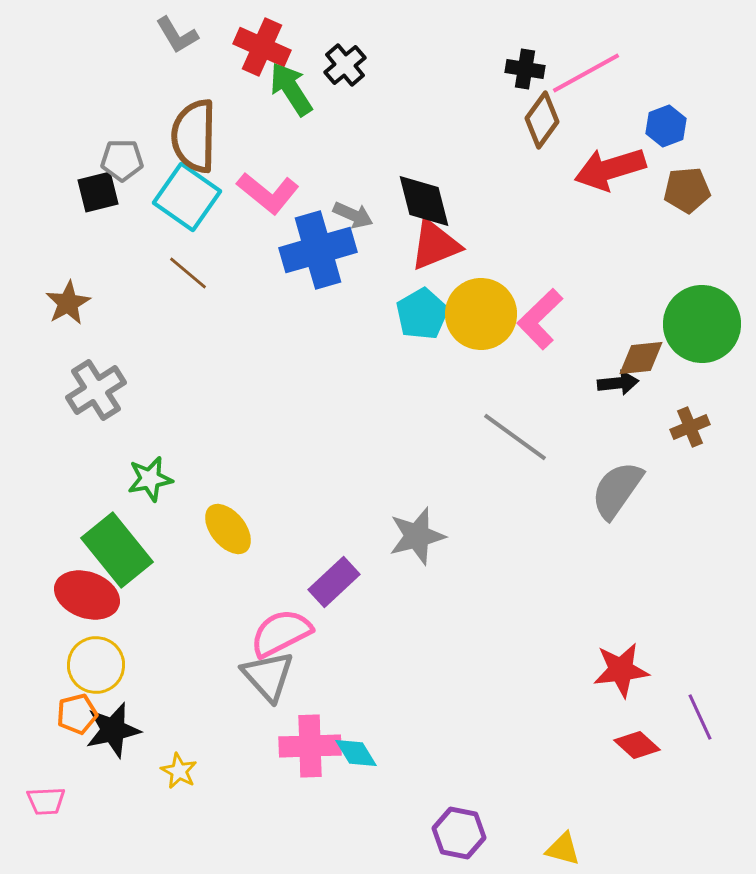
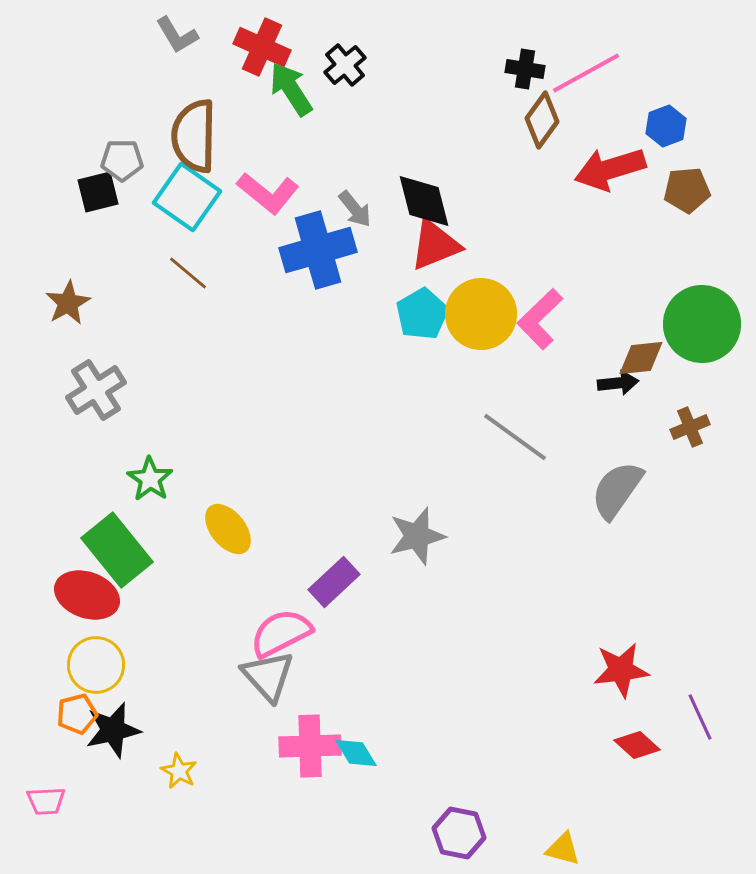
gray arrow at (353, 215): moved 2 px right, 6 px up; rotated 27 degrees clockwise
green star at (150, 479): rotated 27 degrees counterclockwise
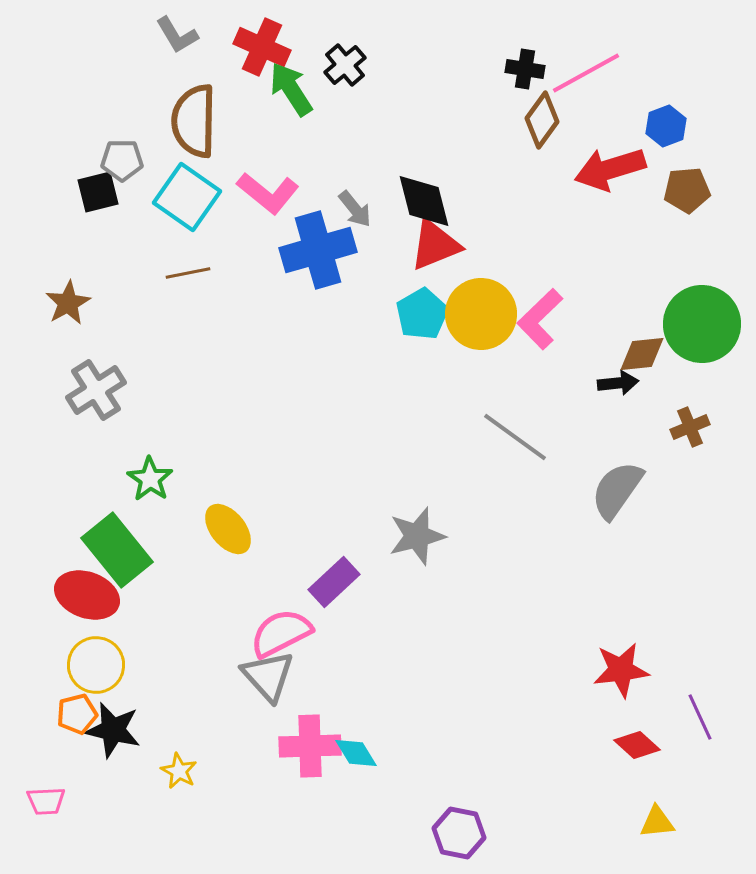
brown semicircle at (194, 136): moved 15 px up
brown line at (188, 273): rotated 51 degrees counterclockwise
brown diamond at (641, 358): moved 1 px right, 4 px up
black star at (113, 730): rotated 26 degrees clockwise
yellow triangle at (563, 849): moved 94 px right, 27 px up; rotated 21 degrees counterclockwise
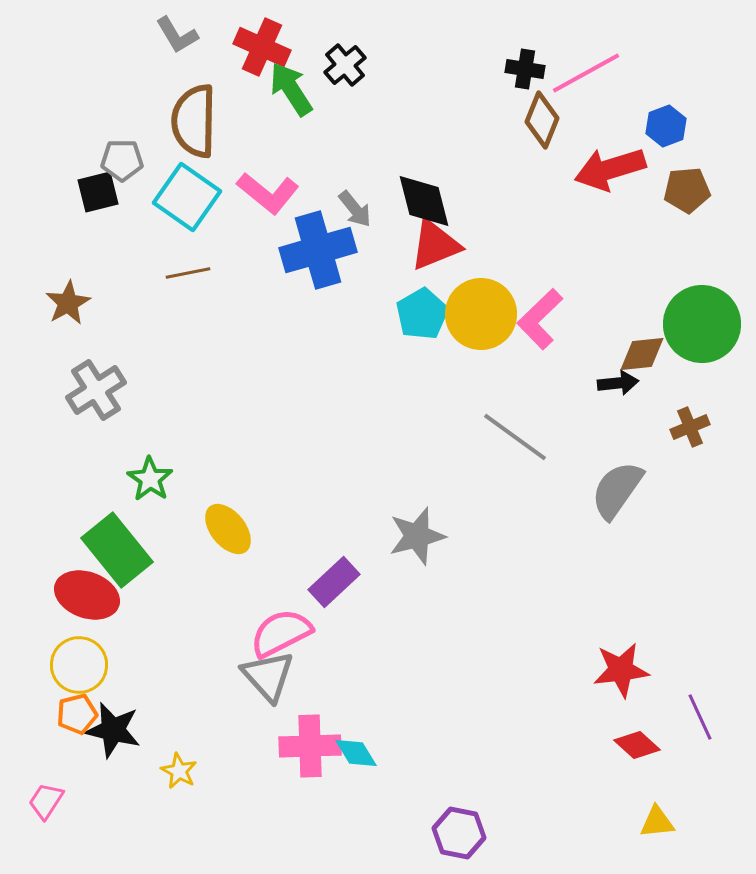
brown diamond at (542, 120): rotated 14 degrees counterclockwise
yellow circle at (96, 665): moved 17 px left
pink trapezoid at (46, 801): rotated 126 degrees clockwise
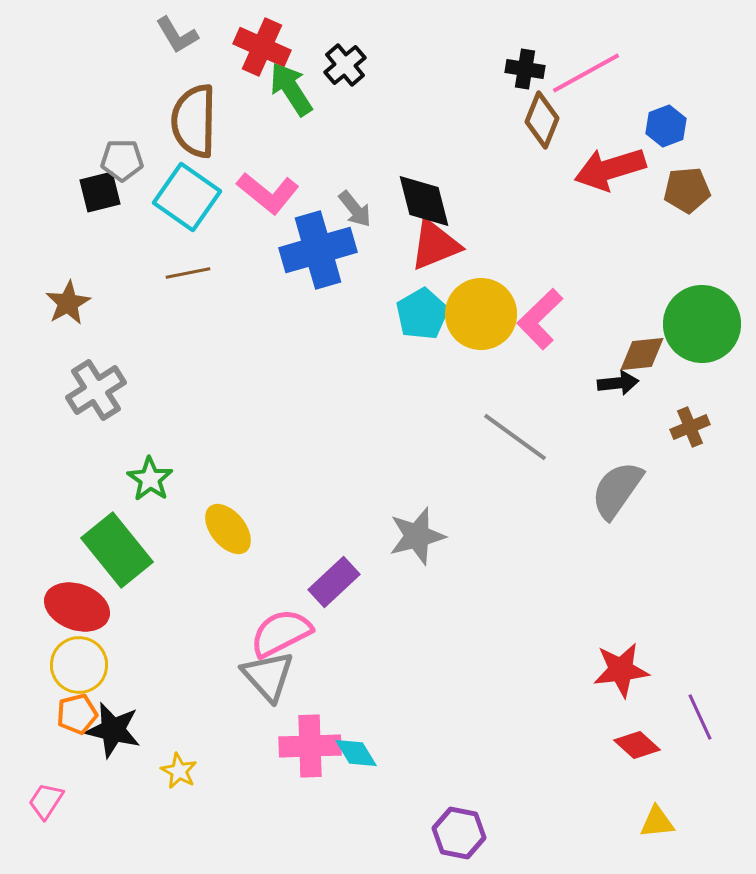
black square at (98, 192): moved 2 px right
red ellipse at (87, 595): moved 10 px left, 12 px down
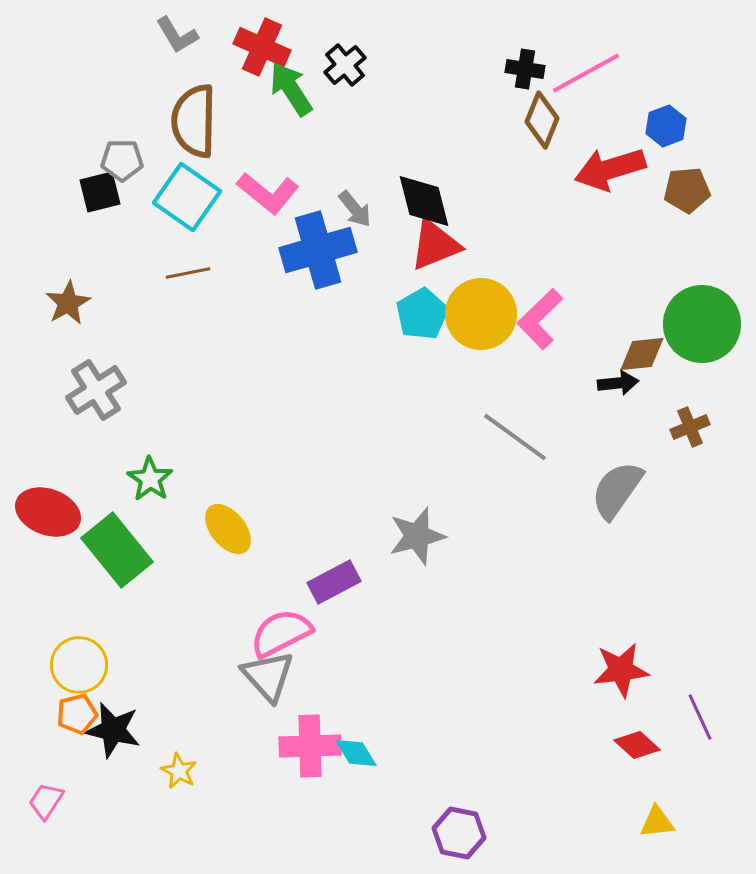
purple rectangle at (334, 582): rotated 15 degrees clockwise
red ellipse at (77, 607): moved 29 px left, 95 px up
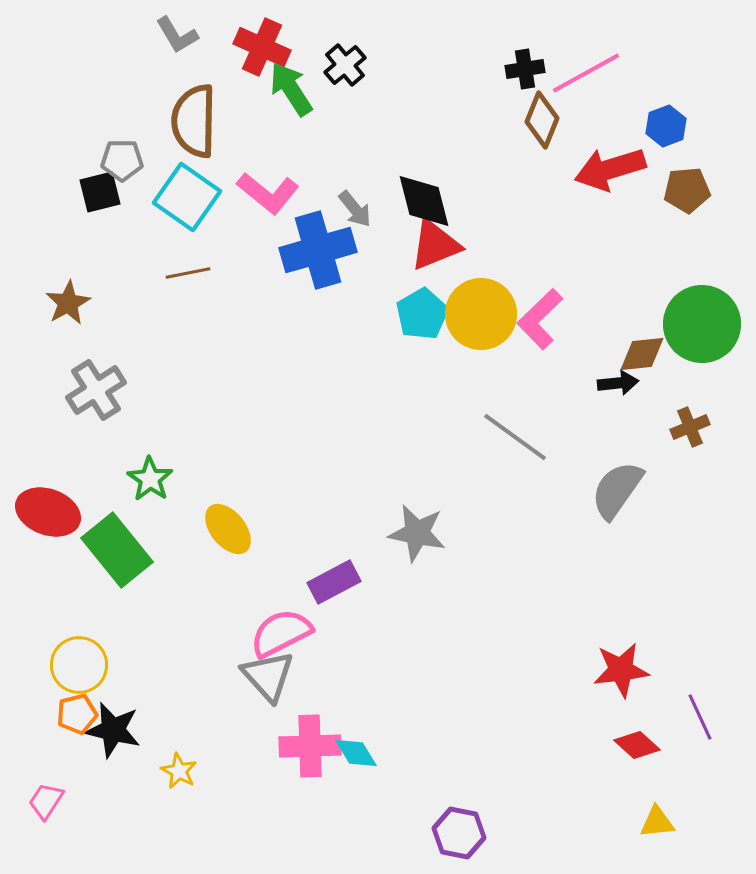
black cross at (525, 69): rotated 18 degrees counterclockwise
gray star at (417, 536): moved 3 px up; rotated 26 degrees clockwise
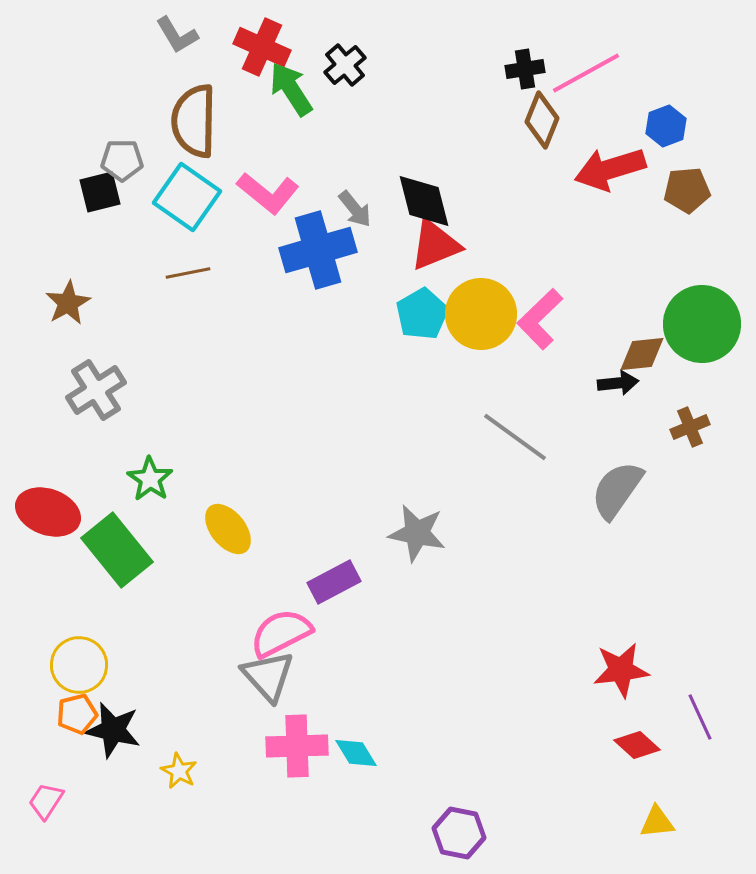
pink cross at (310, 746): moved 13 px left
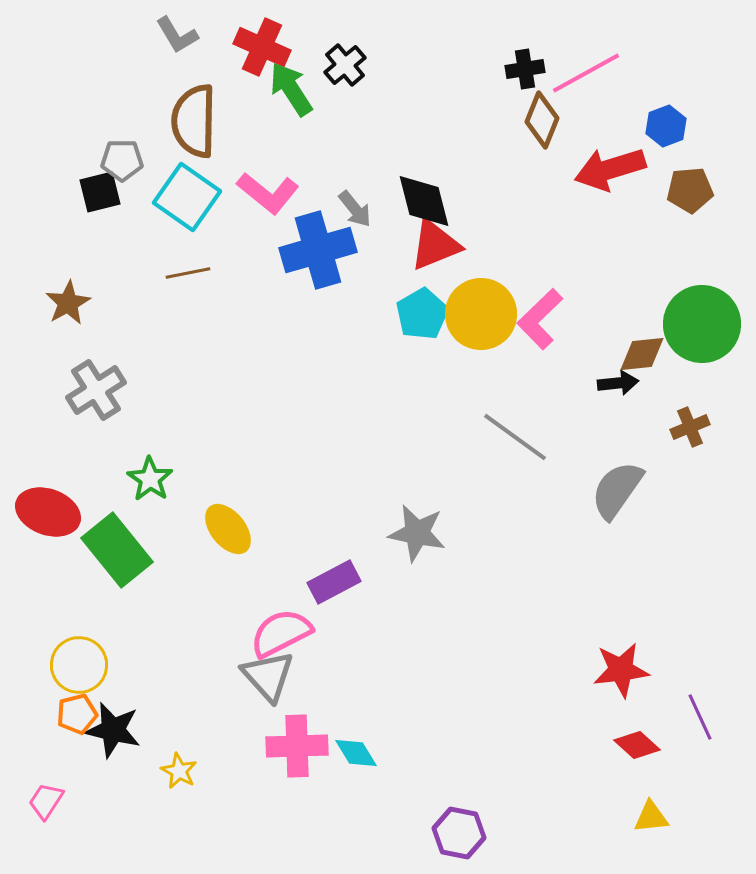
brown pentagon at (687, 190): moved 3 px right
yellow triangle at (657, 822): moved 6 px left, 5 px up
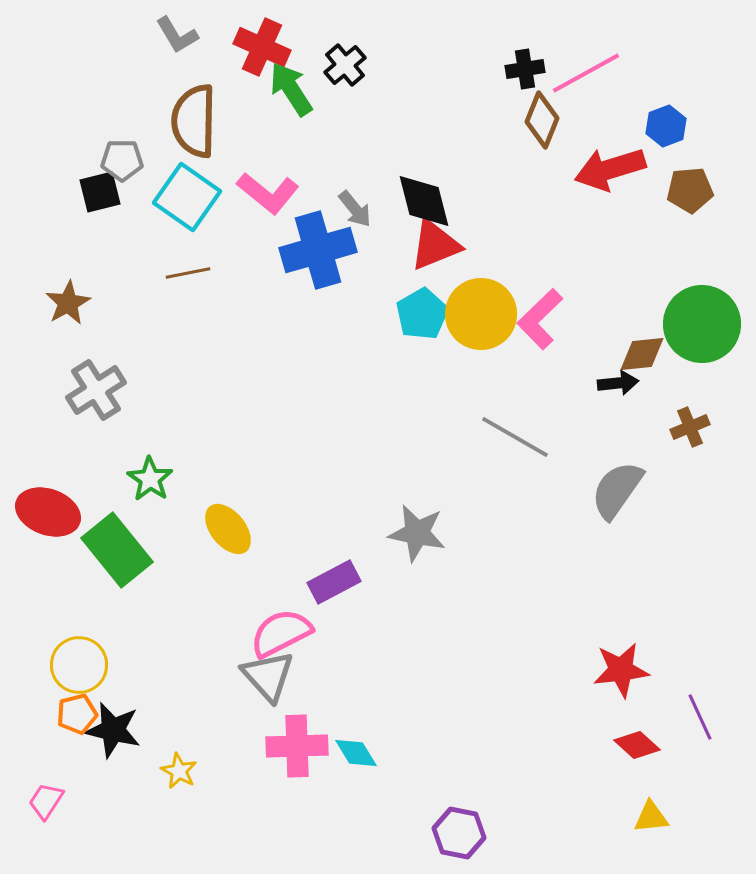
gray line at (515, 437): rotated 6 degrees counterclockwise
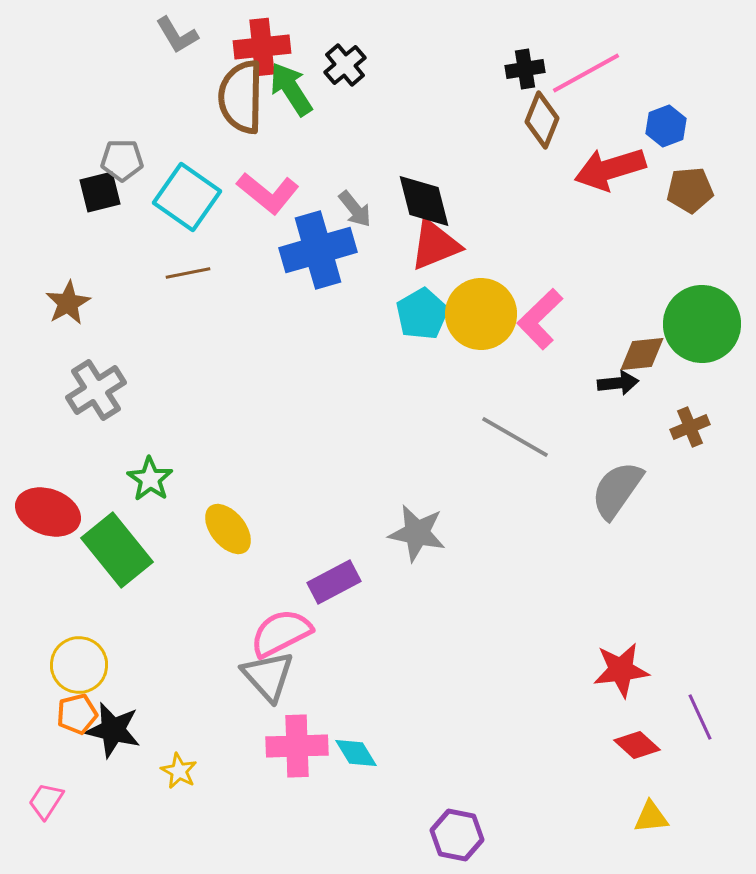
red cross at (262, 47): rotated 30 degrees counterclockwise
brown semicircle at (194, 121): moved 47 px right, 24 px up
purple hexagon at (459, 833): moved 2 px left, 2 px down
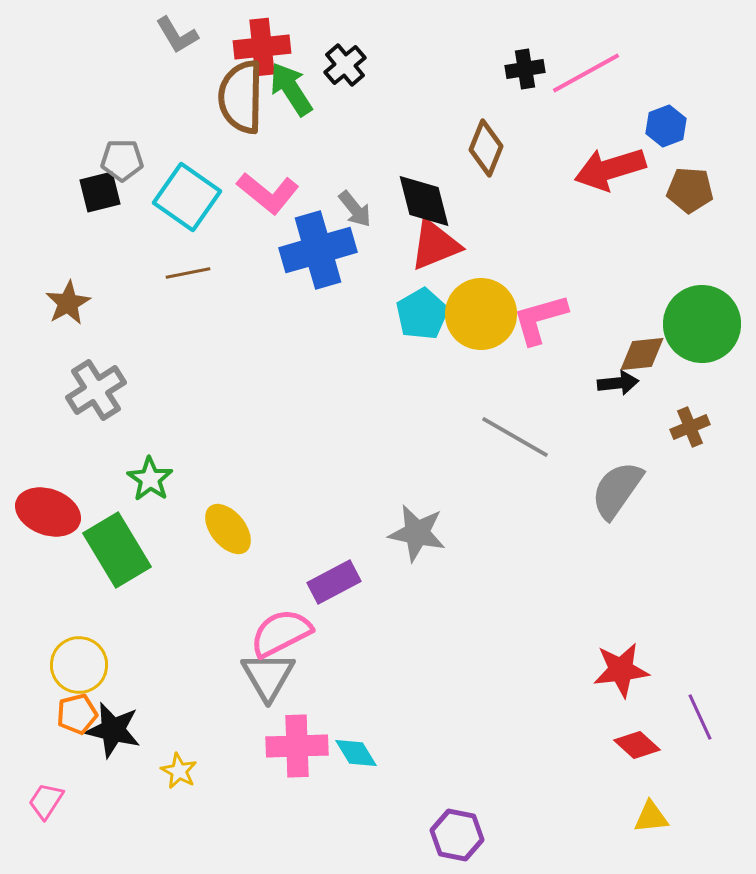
brown diamond at (542, 120): moved 56 px left, 28 px down
brown pentagon at (690, 190): rotated 9 degrees clockwise
pink L-shape at (540, 319): rotated 28 degrees clockwise
green rectangle at (117, 550): rotated 8 degrees clockwise
gray triangle at (268, 676): rotated 12 degrees clockwise
